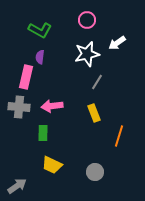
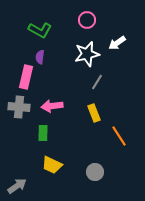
orange line: rotated 50 degrees counterclockwise
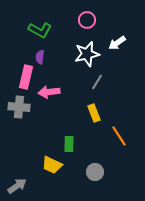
pink arrow: moved 3 px left, 14 px up
green rectangle: moved 26 px right, 11 px down
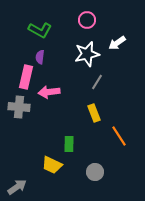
gray arrow: moved 1 px down
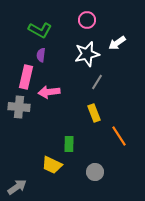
purple semicircle: moved 1 px right, 2 px up
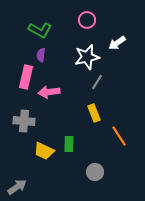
white star: moved 3 px down
gray cross: moved 5 px right, 14 px down
yellow trapezoid: moved 8 px left, 14 px up
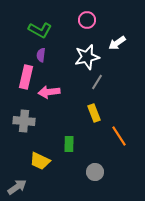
yellow trapezoid: moved 4 px left, 10 px down
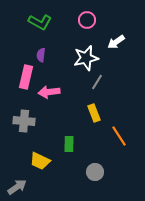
green L-shape: moved 8 px up
white arrow: moved 1 px left, 1 px up
white star: moved 1 px left, 1 px down
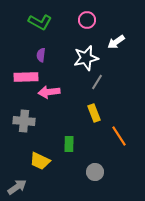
pink rectangle: rotated 75 degrees clockwise
